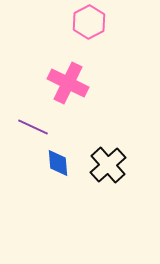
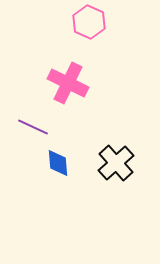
pink hexagon: rotated 8 degrees counterclockwise
black cross: moved 8 px right, 2 px up
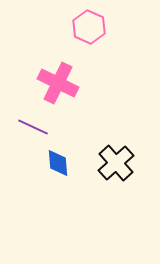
pink hexagon: moved 5 px down
pink cross: moved 10 px left
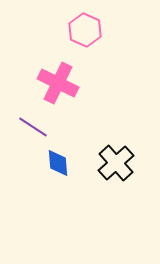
pink hexagon: moved 4 px left, 3 px down
purple line: rotated 8 degrees clockwise
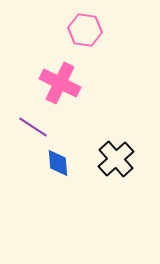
pink hexagon: rotated 16 degrees counterclockwise
pink cross: moved 2 px right
black cross: moved 4 px up
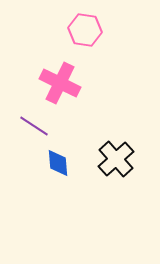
purple line: moved 1 px right, 1 px up
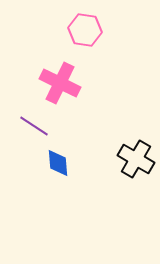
black cross: moved 20 px right; rotated 18 degrees counterclockwise
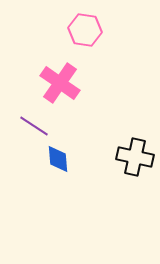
pink cross: rotated 9 degrees clockwise
black cross: moved 1 px left, 2 px up; rotated 18 degrees counterclockwise
blue diamond: moved 4 px up
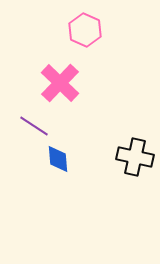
pink hexagon: rotated 16 degrees clockwise
pink cross: rotated 9 degrees clockwise
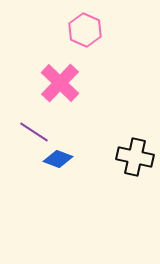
purple line: moved 6 px down
blue diamond: rotated 64 degrees counterclockwise
